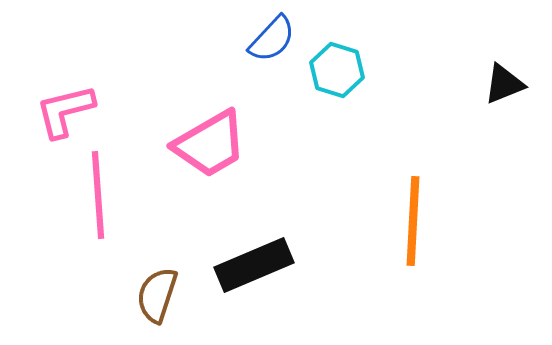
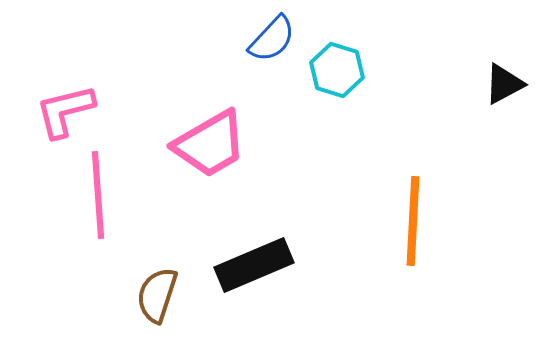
black triangle: rotated 6 degrees counterclockwise
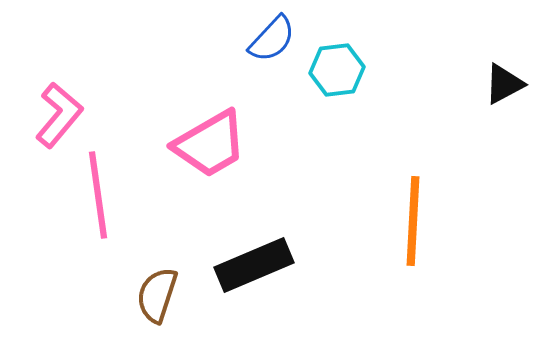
cyan hexagon: rotated 24 degrees counterclockwise
pink L-shape: moved 6 px left, 4 px down; rotated 144 degrees clockwise
pink line: rotated 4 degrees counterclockwise
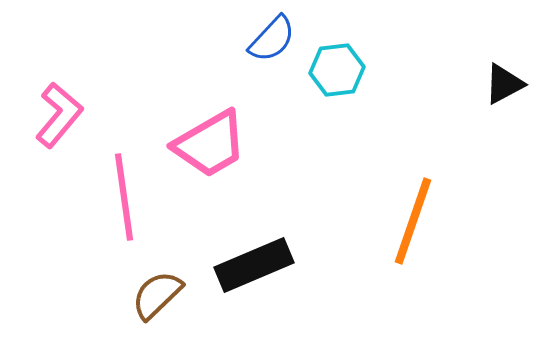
pink line: moved 26 px right, 2 px down
orange line: rotated 16 degrees clockwise
brown semicircle: rotated 28 degrees clockwise
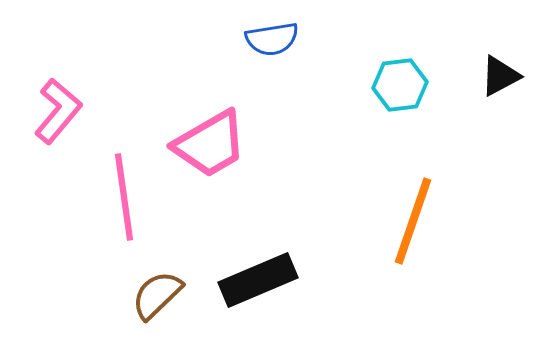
blue semicircle: rotated 38 degrees clockwise
cyan hexagon: moved 63 px right, 15 px down
black triangle: moved 4 px left, 8 px up
pink L-shape: moved 1 px left, 4 px up
black rectangle: moved 4 px right, 15 px down
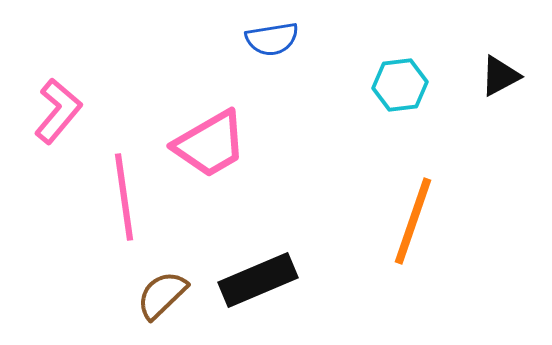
brown semicircle: moved 5 px right
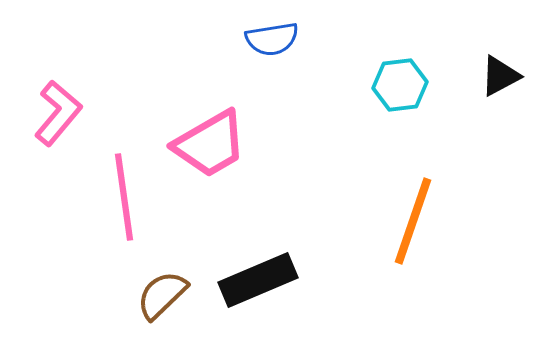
pink L-shape: moved 2 px down
